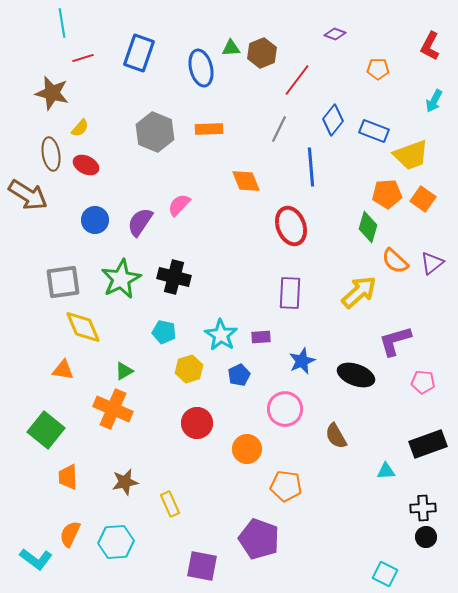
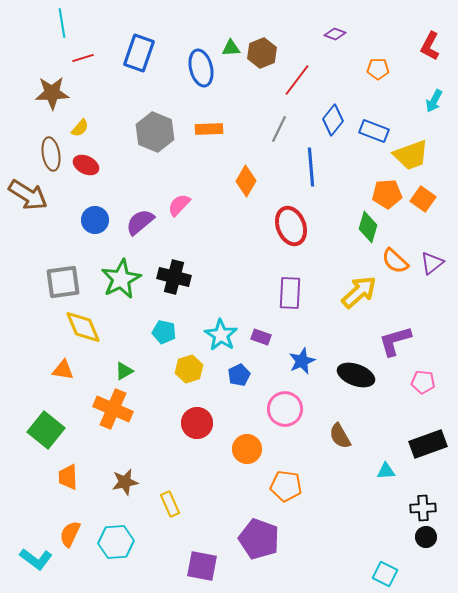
brown star at (52, 93): rotated 16 degrees counterclockwise
orange diamond at (246, 181): rotated 52 degrees clockwise
purple semicircle at (140, 222): rotated 16 degrees clockwise
purple rectangle at (261, 337): rotated 24 degrees clockwise
brown semicircle at (336, 436): moved 4 px right
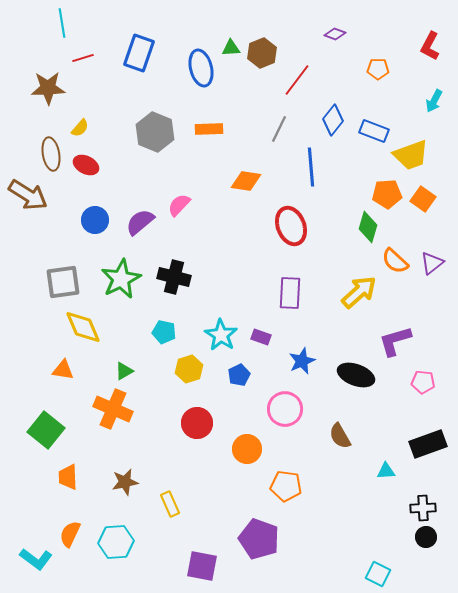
brown star at (52, 93): moved 4 px left, 5 px up
orange diamond at (246, 181): rotated 68 degrees clockwise
cyan square at (385, 574): moved 7 px left
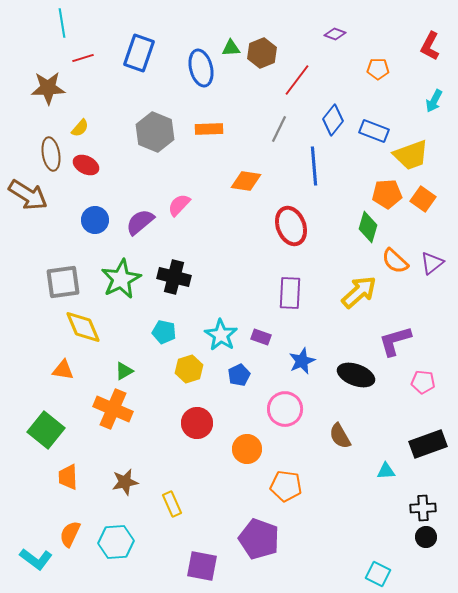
blue line at (311, 167): moved 3 px right, 1 px up
yellow rectangle at (170, 504): moved 2 px right
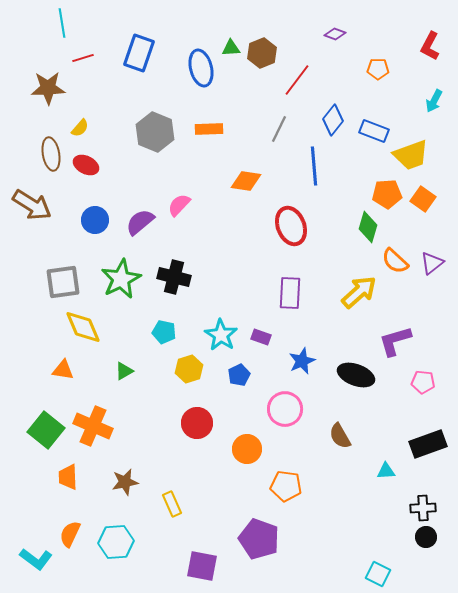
brown arrow at (28, 195): moved 4 px right, 10 px down
orange cross at (113, 409): moved 20 px left, 17 px down
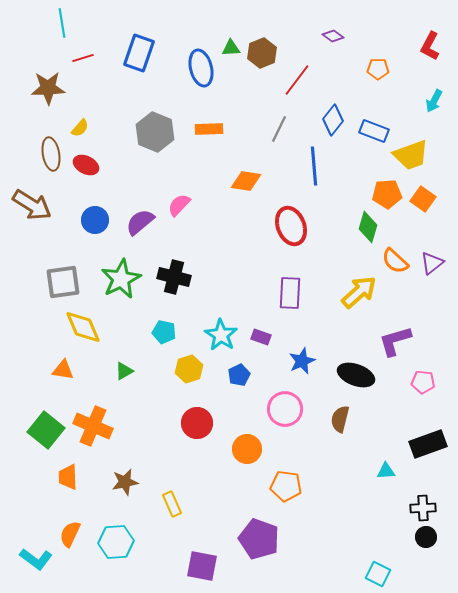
purple diamond at (335, 34): moved 2 px left, 2 px down; rotated 15 degrees clockwise
brown semicircle at (340, 436): moved 17 px up; rotated 44 degrees clockwise
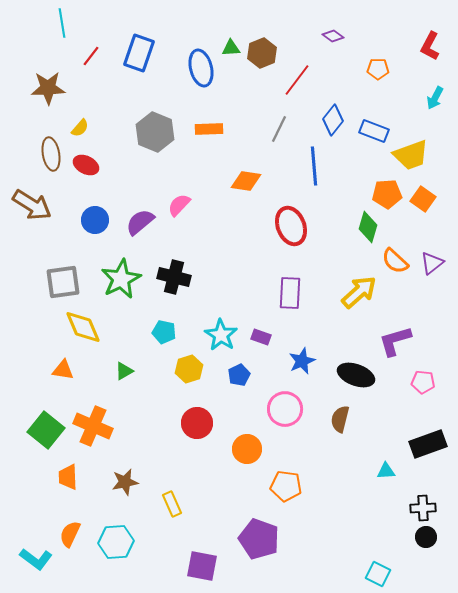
red line at (83, 58): moved 8 px right, 2 px up; rotated 35 degrees counterclockwise
cyan arrow at (434, 101): moved 1 px right, 3 px up
